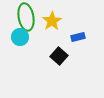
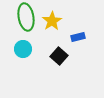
cyan circle: moved 3 px right, 12 px down
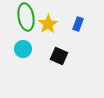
yellow star: moved 4 px left, 3 px down
blue rectangle: moved 13 px up; rotated 56 degrees counterclockwise
black square: rotated 18 degrees counterclockwise
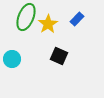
green ellipse: rotated 32 degrees clockwise
blue rectangle: moved 1 px left, 5 px up; rotated 24 degrees clockwise
cyan circle: moved 11 px left, 10 px down
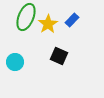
blue rectangle: moved 5 px left, 1 px down
cyan circle: moved 3 px right, 3 px down
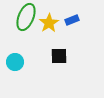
blue rectangle: rotated 24 degrees clockwise
yellow star: moved 1 px right, 1 px up
black square: rotated 24 degrees counterclockwise
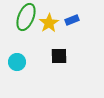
cyan circle: moved 2 px right
